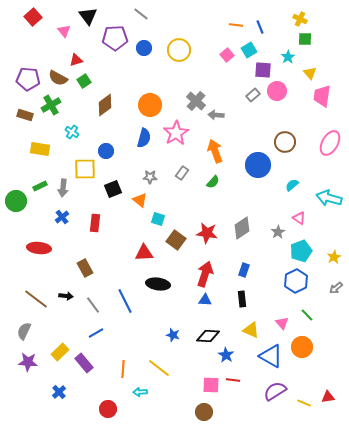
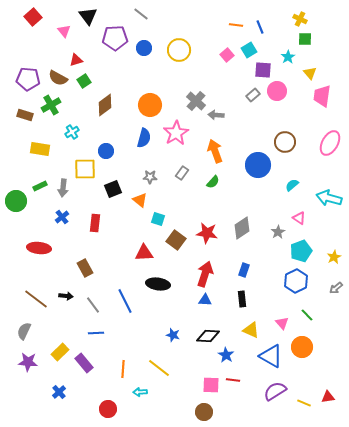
cyan cross at (72, 132): rotated 24 degrees clockwise
blue line at (96, 333): rotated 28 degrees clockwise
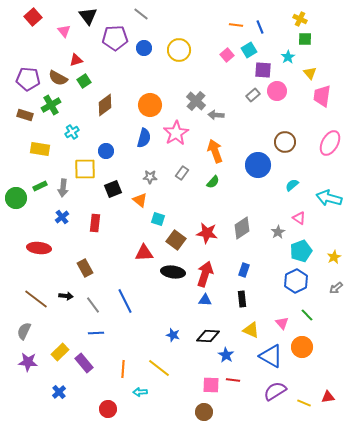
green circle at (16, 201): moved 3 px up
black ellipse at (158, 284): moved 15 px right, 12 px up
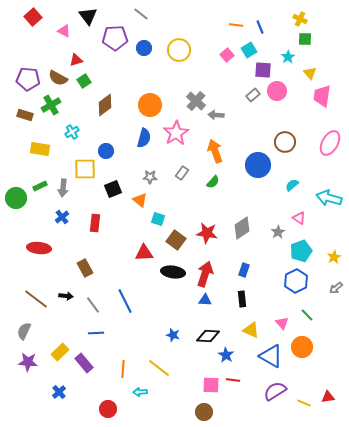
pink triangle at (64, 31): rotated 24 degrees counterclockwise
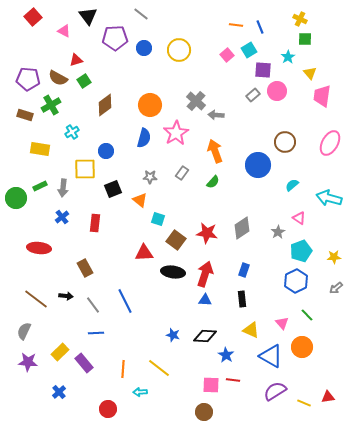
yellow star at (334, 257): rotated 24 degrees clockwise
black diamond at (208, 336): moved 3 px left
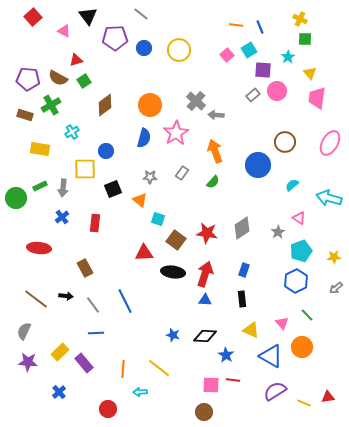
pink trapezoid at (322, 96): moved 5 px left, 2 px down
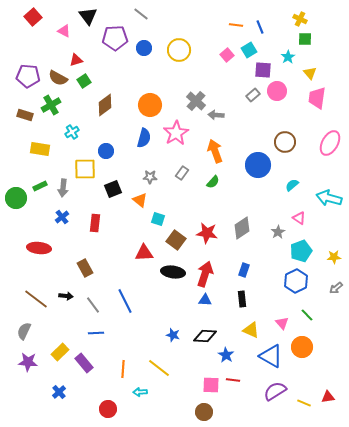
purple pentagon at (28, 79): moved 3 px up
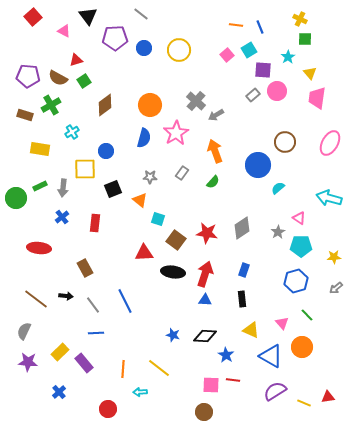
gray arrow at (216, 115): rotated 35 degrees counterclockwise
cyan semicircle at (292, 185): moved 14 px left, 3 px down
cyan pentagon at (301, 251): moved 5 px up; rotated 20 degrees clockwise
blue hexagon at (296, 281): rotated 10 degrees clockwise
